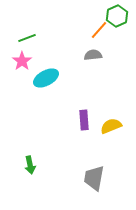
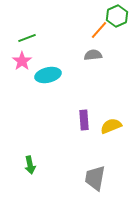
cyan ellipse: moved 2 px right, 3 px up; rotated 15 degrees clockwise
gray trapezoid: moved 1 px right
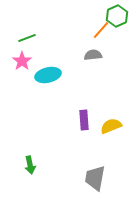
orange line: moved 2 px right
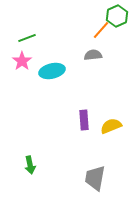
cyan ellipse: moved 4 px right, 4 px up
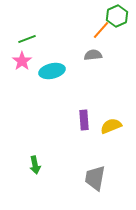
green line: moved 1 px down
green arrow: moved 5 px right
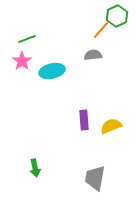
green arrow: moved 3 px down
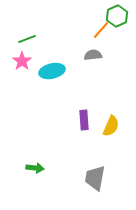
yellow semicircle: rotated 135 degrees clockwise
green arrow: rotated 72 degrees counterclockwise
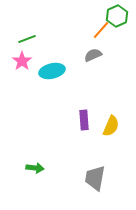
gray semicircle: rotated 18 degrees counterclockwise
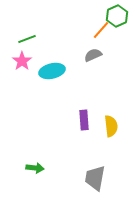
yellow semicircle: rotated 30 degrees counterclockwise
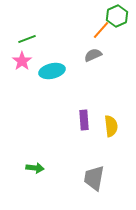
gray trapezoid: moved 1 px left
